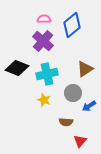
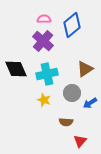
black diamond: moved 1 px left, 1 px down; rotated 45 degrees clockwise
gray circle: moved 1 px left
blue arrow: moved 1 px right, 3 px up
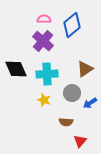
cyan cross: rotated 10 degrees clockwise
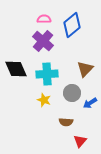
brown triangle: rotated 12 degrees counterclockwise
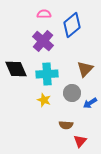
pink semicircle: moved 5 px up
brown semicircle: moved 3 px down
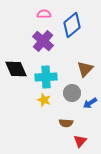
cyan cross: moved 1 px left, 3 px down
brown semicircle: moved 2 px up
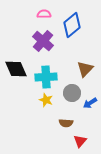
yellow star: moved 2 px right
